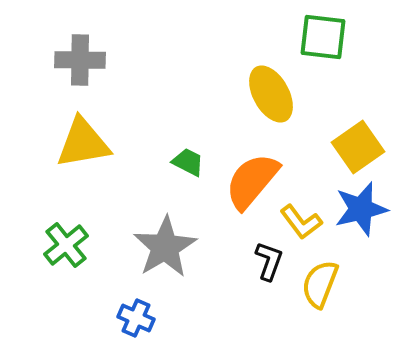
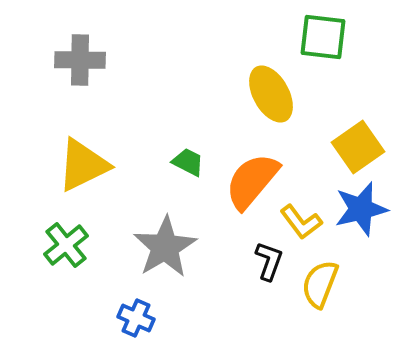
yellow triangle: moved 22 px down; rotated 16 degrees counterclockwise
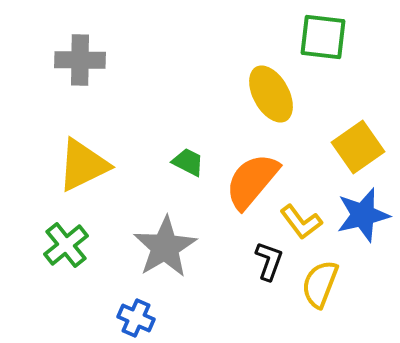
blue star: moved 2 px right, 6 px down
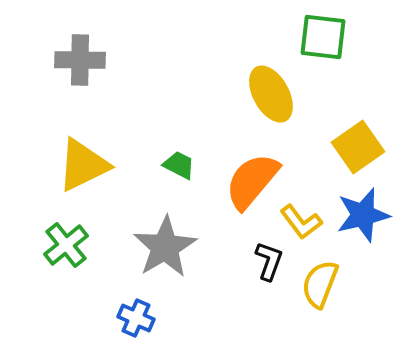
green trapezoid: moved 9 px left, 3 px down
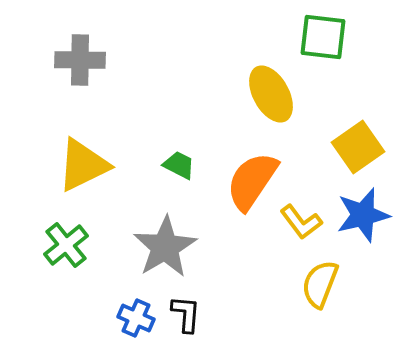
orange semicircle: rotated 6 degrees counterclockwise
black L-shape: moved 83 px left, 53 px down; rotated 15 degrees counterclockwise
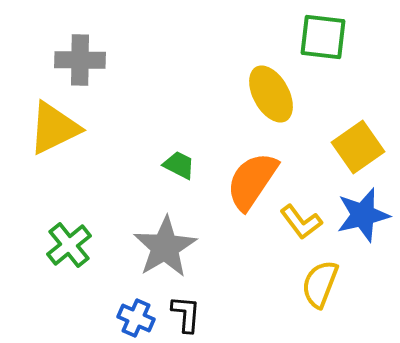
yellow triangle: moved 29 px left, 37 px up
green cross: moved 3 px right
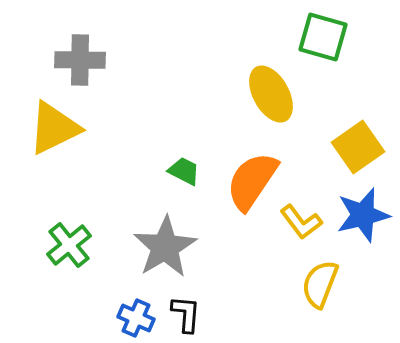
green square: rotated 9 degrees clockwise
green trapezoid: moved 5 px right, 6 px down
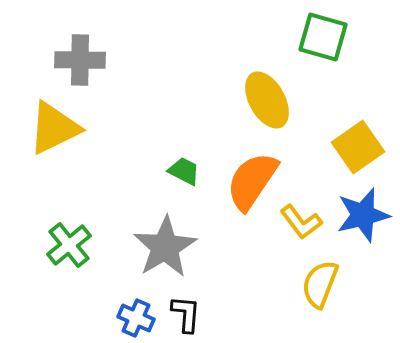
yellow ellipse: moved 4 px left, 6 px down
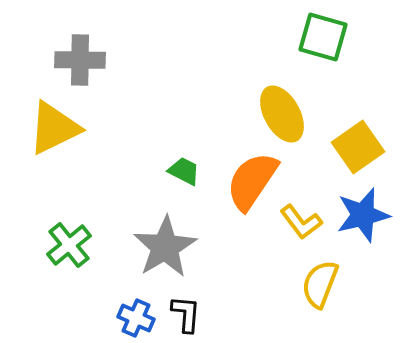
yellow ellipse: moved 15 px right, 14 px down
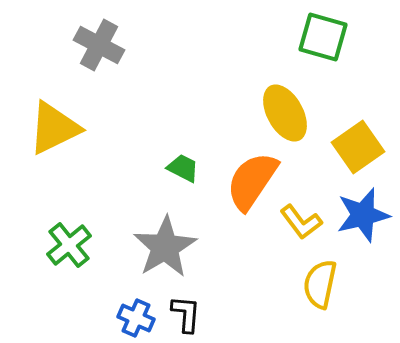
gray cross: moved 19 px right, 15 px up; rotated 27 degrees clockwise
yellow ellipse: moved 3 px right, 1 px up
green trapezoid: moved 1 px left, 3 px up
yellow semicircle: rotated 9 degrees counterclockwise
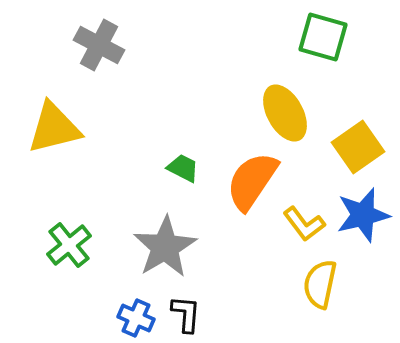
yellow triangle: rotated 12 degrees clockwise
yellow L-shape: moved 3 px right, 2 px down
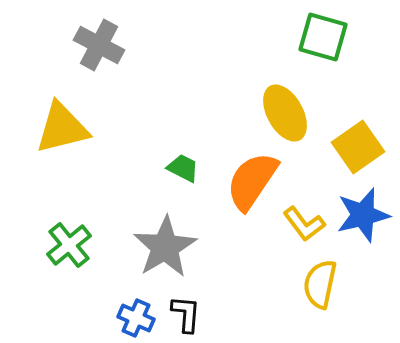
yellow triangle: moved 8 px right
